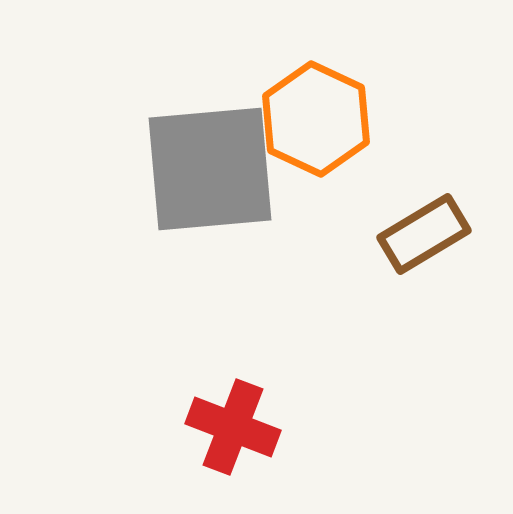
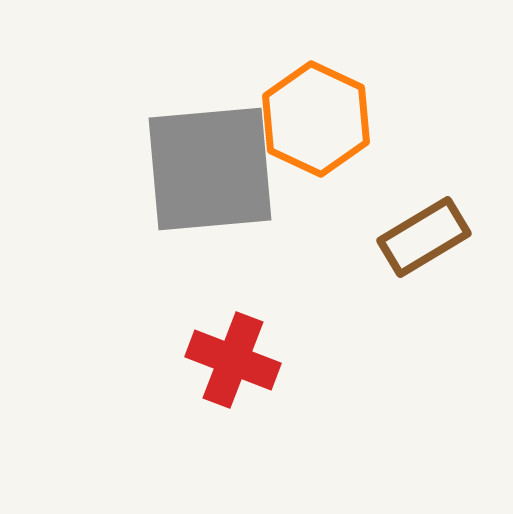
brown rectangle: moved 3 px down
red cross: moved 67 px up
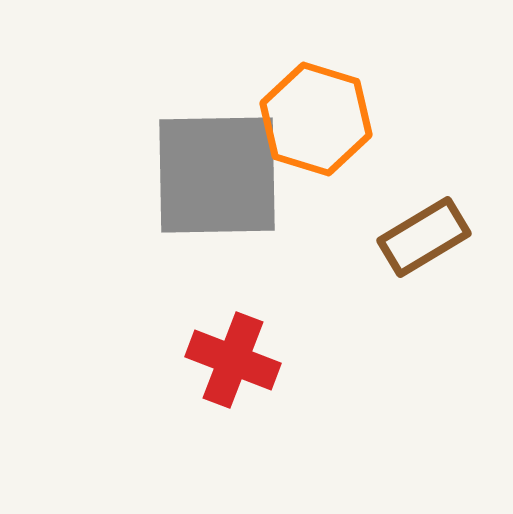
orange hexagon: rotated 8 degrees counterclockwise
gray square: moved 7 px right, 6 px down; rotated 4 degrees clockwise
